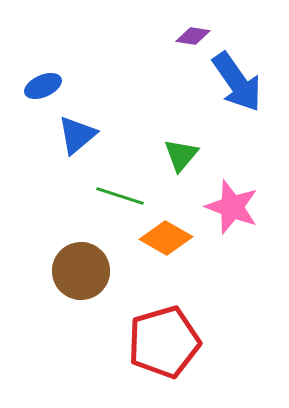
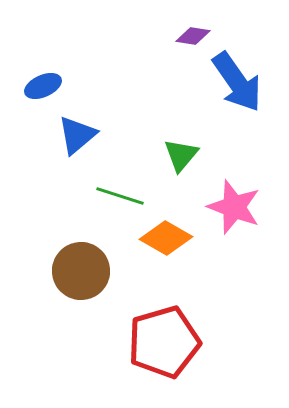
pink star: moved 2 px right
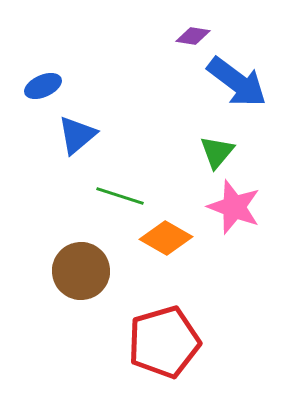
blue arrow: rotated 18 degrees counterclockwise
green triangle: moved 36 px right, 3 px up
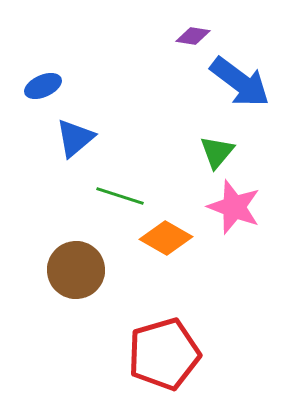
blue arrow: moved 3 px right
blue triangle: moved 2 px left, 3 px down
brown circle: moved 5 px left, 1 px up
red pentagon: moved 12 px down
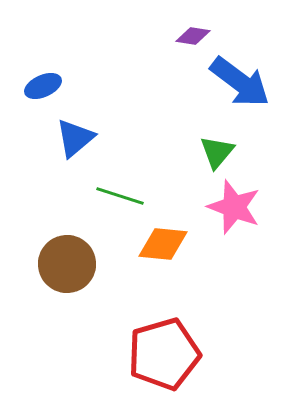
orange diamond: moved 3 px left, 6 px down; rotated 24 degrees counterclockwise
brown circle: moved 9 px left, 6 px up
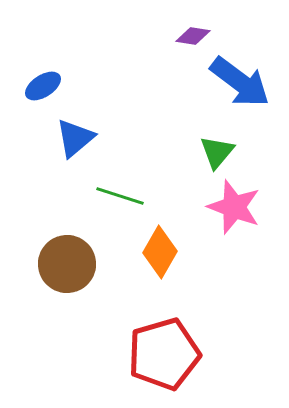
blue ellipse: rotated 9 degrees counterclockwise
orange diamond: moved 3 px left, 8 px down; rotated 66 degrees counterclockwise
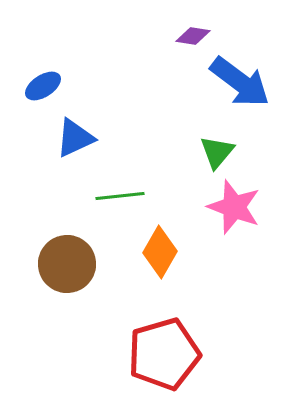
blue triangle: rotated 15 degrees clockwise
green line: rotated 24 degrees counterclockwise
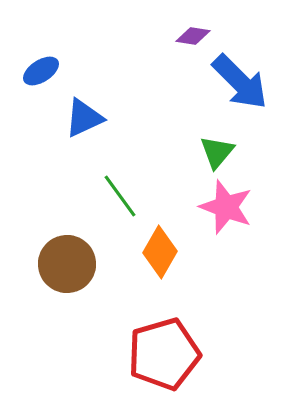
blue arrow: rotated 8 degrees clockwise
blue ellipse: moved 2 px left, 15 px up
blue triangle: moved 9 px right, 20 px up
green line: rotated 60 degrees clockwise
pink star: moved 8 px left
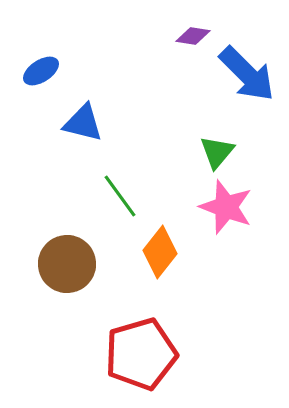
blue arrow: moved 7 px right, 8 px up
blue triangle: moved 1 px left, 5 px down; rotated 39 degrees clockwise
orange diamond: rotated 9 degrees clockwise
red pentagon: moved 23 px left
